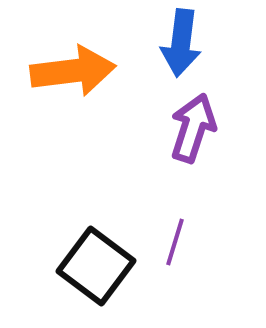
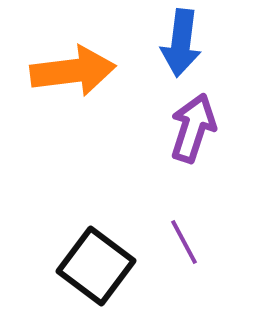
purple line: moved 9 px right; rotated 45 degrees counterclockwise
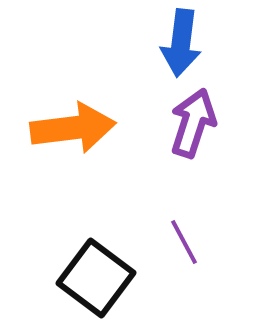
orange arrow: moved 57 px down
purple arrow: moved 5 px up
black square: moved 12 px down
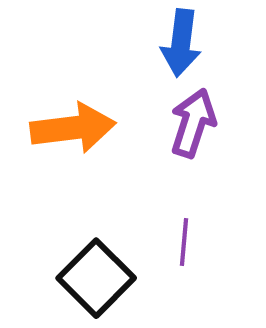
purple line: rotated 33 degrees clockwise
black square: rotated 8 degrees clockwise
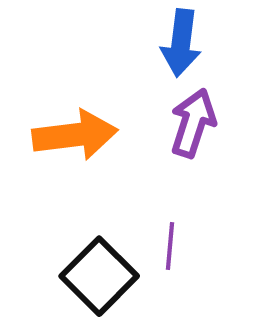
orange arrow: moved 2 px right, 7 px down
purple line: moved 14 px left, 4 px down
black square: moved 3 px right, 2 px up
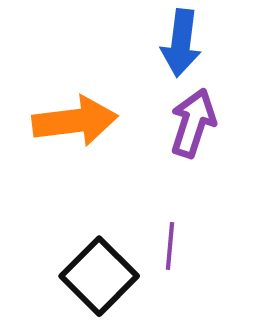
orange arrow: moved 14 px up
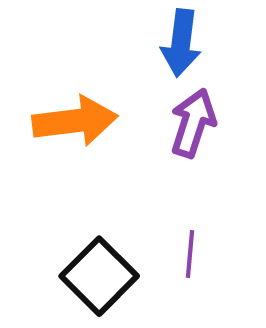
purple line: moved 20 px right, 8 px down
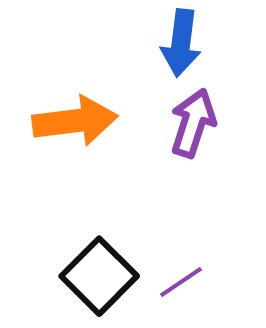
purple line: moved 9 px left, 28 px down; rotated 51 degrees clockwise
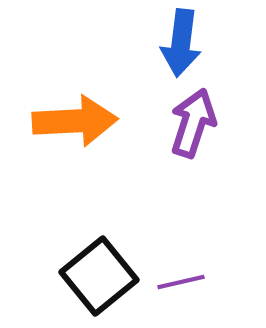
orange arrow: rotated 4 degrees clockwise
black square: rotated 6 degrees clockwise
purple line: rotated 21 degrees clockwise
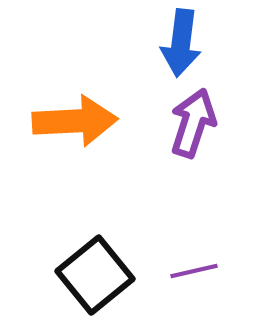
black square: moved 4 px left, 1 px up
purple line: moved 13 px right, 11 px up
